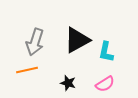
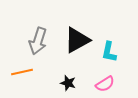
gray arrow: moved 3 px right, 1 px up
cyan L-shape: moved 3 px right
orange line: moved 5 px left, 2 px down
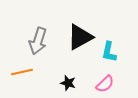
black triangle: moved 3 px right, 3 px up
pink semicircle: rotated 12 degrees counterclockwise
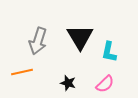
black triangle: rotated 32 degrees counterclockwise
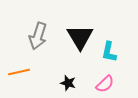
gray arrow: moved 5 px up
orange line: moved 3 px left
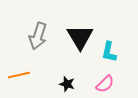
orange line: moved 3 px down
black star: moved 1 px left, 1 px down
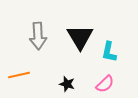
gray arrow: rotated 20 degrees counterclockwise
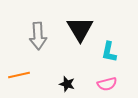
black triangle: moved 8 px up
pink semicircle: moved 2 px right; rotated 30 degrees clockwise
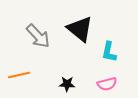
black triangle: rotated 20 degrees counterclockwise
gray arrow: rotated 40 degrees counterclockwise
black star: rotated 14 degrees counterclockwise
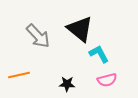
cyan L-shape: moved 10 px left, 2 px down; rotated 140 degrees clockwise
pink semicircle: moved 4 px up
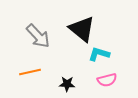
black triangle: moved 2 px right
cyan L-shape: rotated 45 degrees counterclockwise
orange line: moved 11 px right, 3 px up
